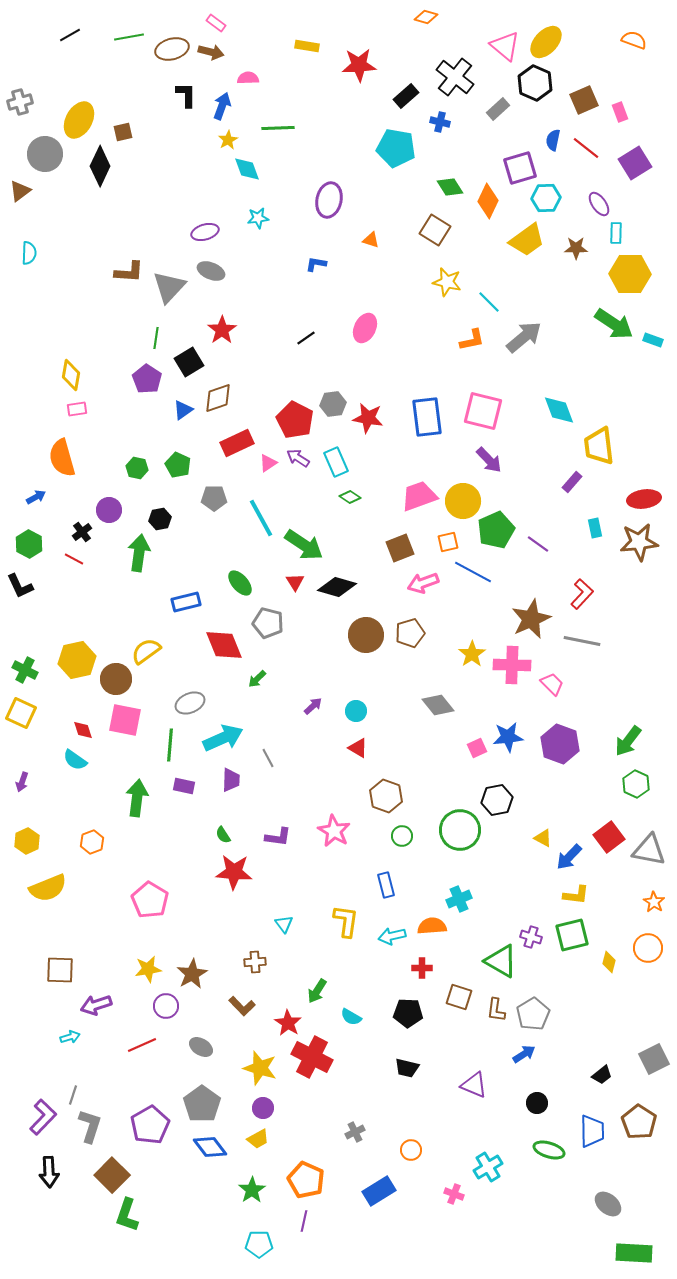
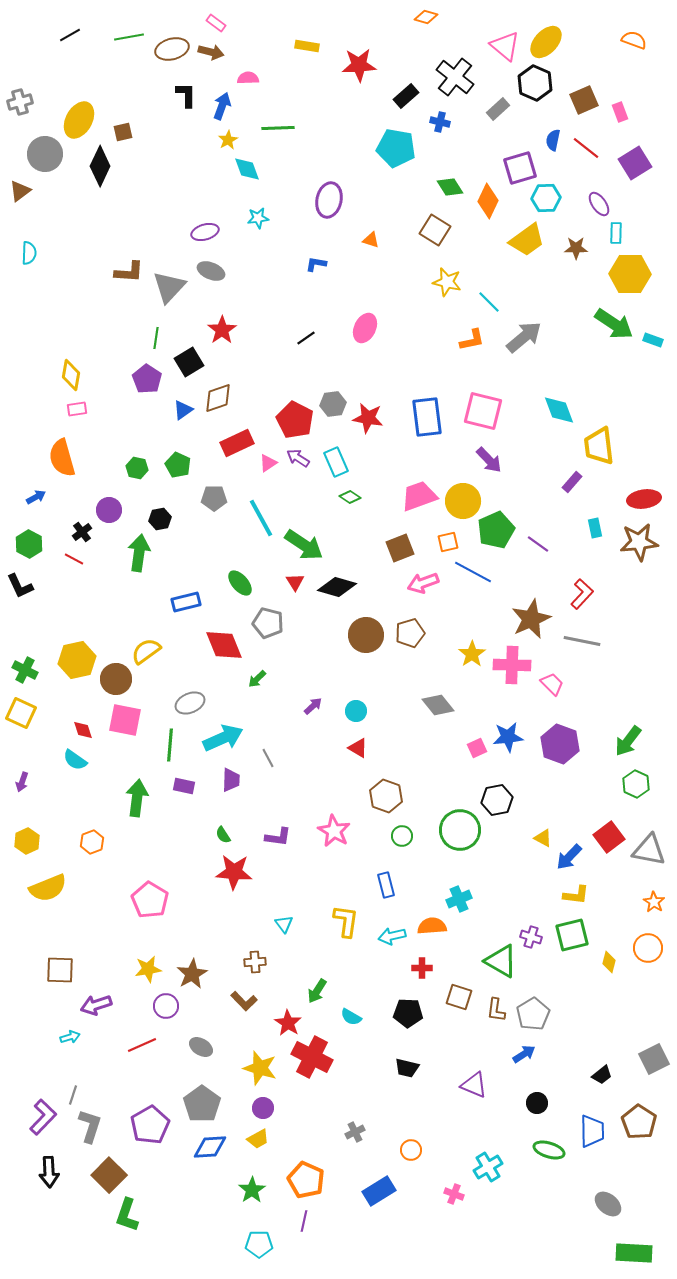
brown L-shape at (242, 1006): moved 2 px right, 5 px up
blue diamond at (210, 1147): rotated 56 degrees counterclockwise
brown square at (112, 1175): moved 3 px left
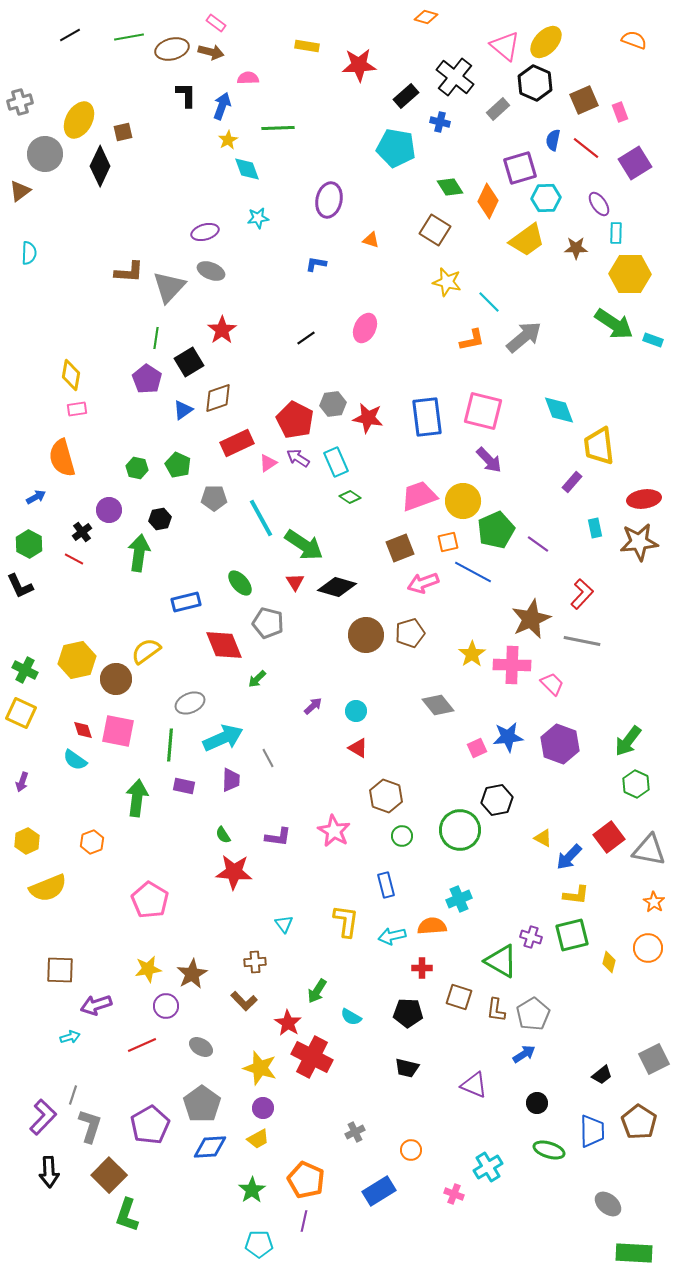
pink square at (125, 720): moved 7 px left, 11 px down
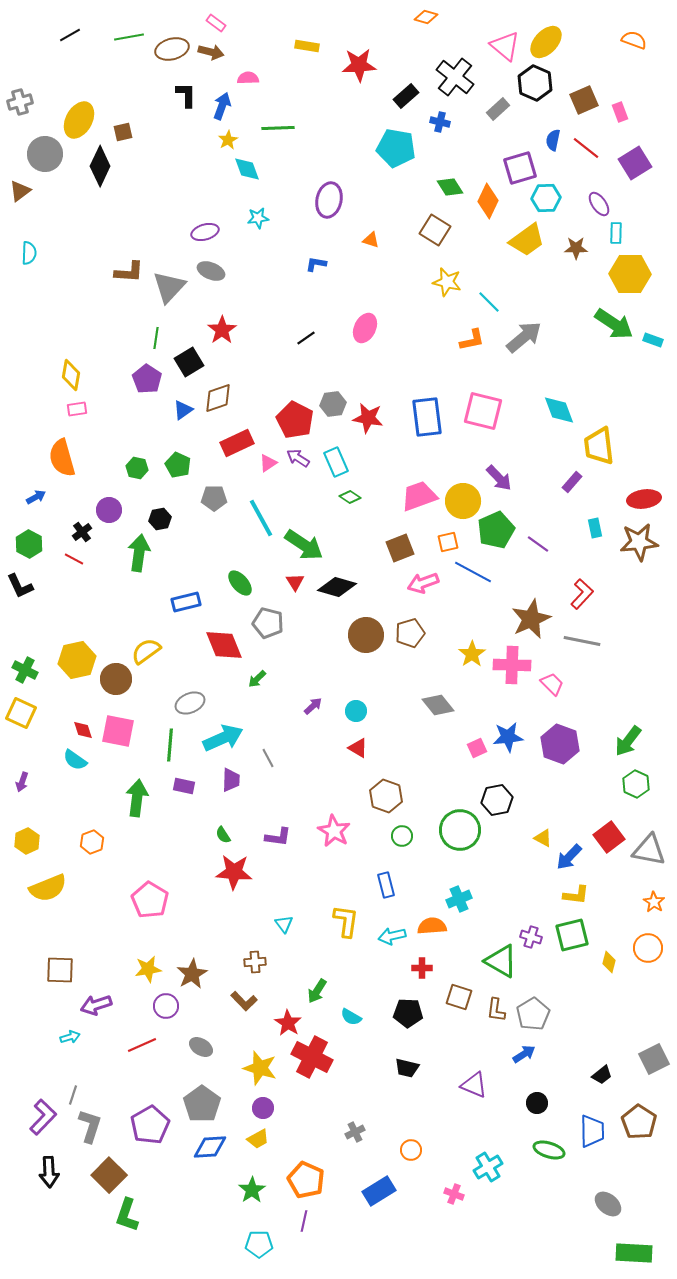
purple arrow at (489, 460): moved 10 px right, 18 px down
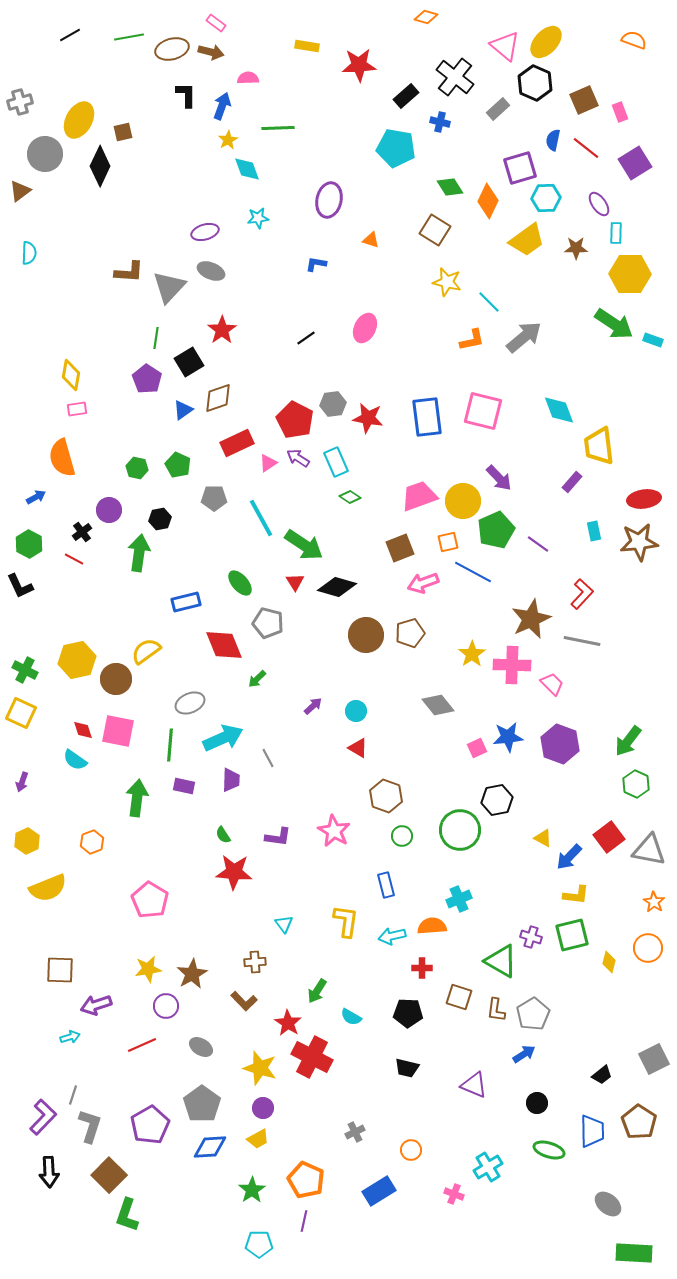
cyan rectangle at (595, 528): moved 1 px left, 3 px down
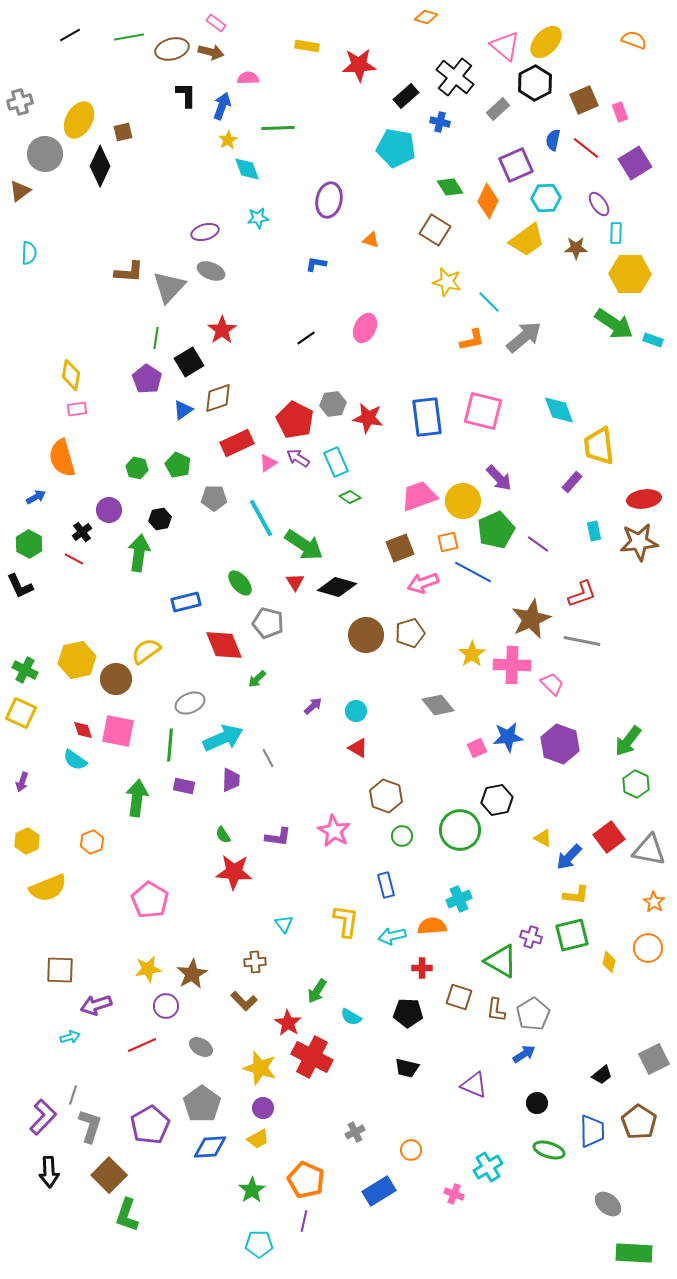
black hexagon at (535, 83): rotated 8 degrees clockwise
purple square at (520, 168): moved 4 px left, 3 px up; rotated 8 degrees counterclockwise
red L-shape at (582, 594): rotated 28 degrees clockwise
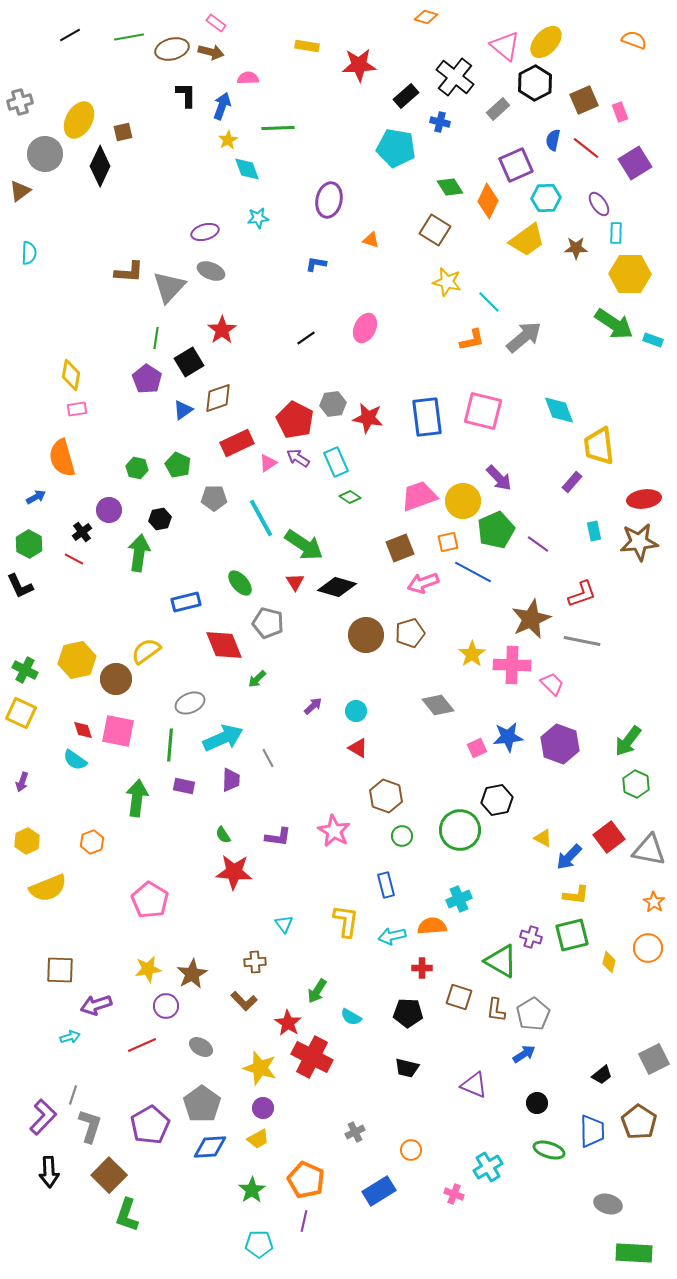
gray ellipse at (608, 1204): rotated 24 degrees counterclockwise
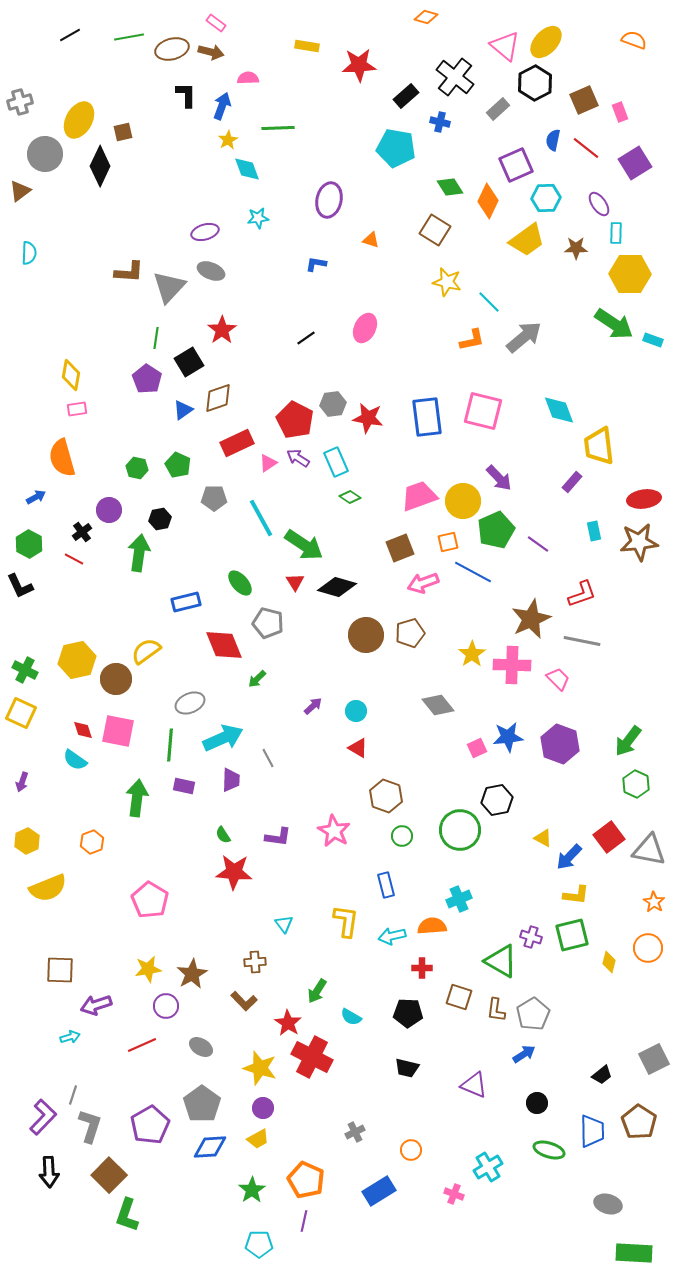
pink trapezoid at (552, 684): moved 6 px right, 5 px up
